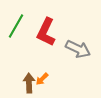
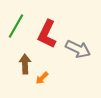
red L-shape: moved 1 px right, 2 px down
orange arrow: moved 1 px up
brown arrow: moved 4 px left, 19 px up
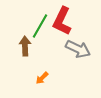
green line: moved 24 px right
red L-shape: moved 15 px right, 13 px up
brown arrow: moved 18 px up
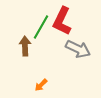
green line: moved 1 px right, 1 px down
orange arrow: moved 1 px left, 7 px down
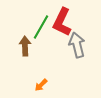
red L-shape: moved 1 px down
gray arrow: moved 1 px left, 4 px up; rotated 130 degrees counterclockwise
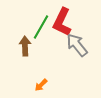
gray arrow: rotated 25 degrees counterclockwise
